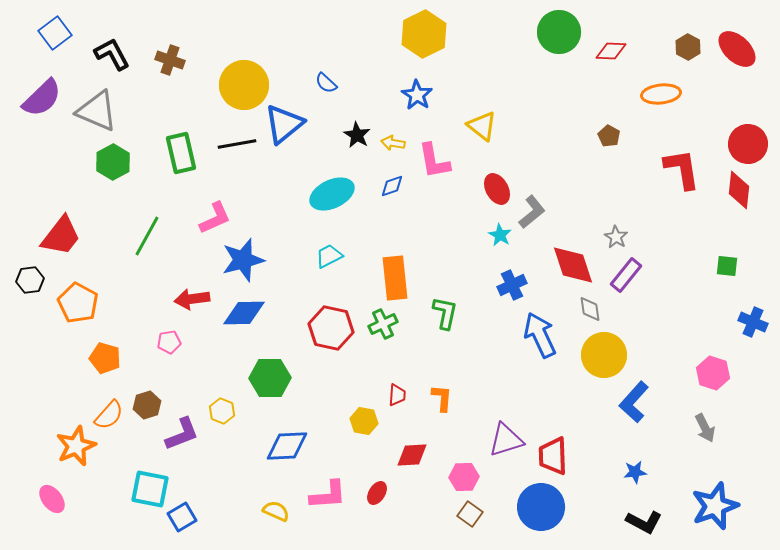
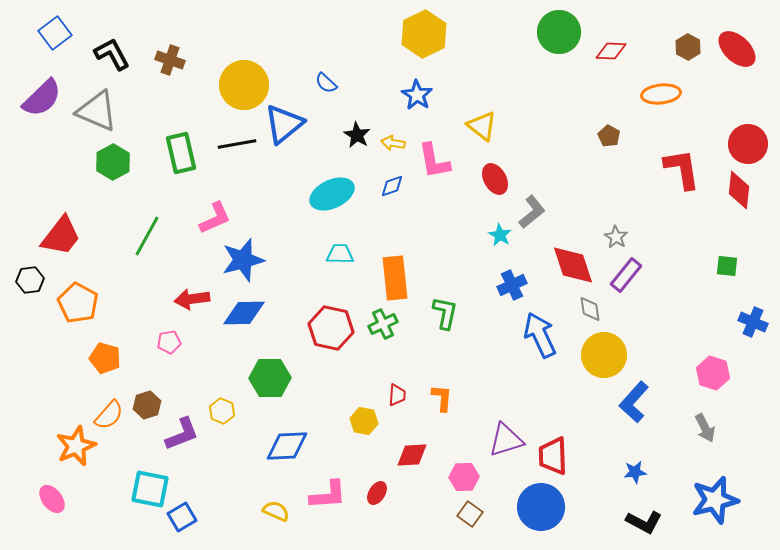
red ellipse at (497, 189): moved 2 px left, 10 px up
cyan trapezoid at (329, 256): moved 11 px right, 2 px up; rotated 28 degrees clockwise
blue star at (715, 506): moved 6 px up; rotated 6 degrees clockwise
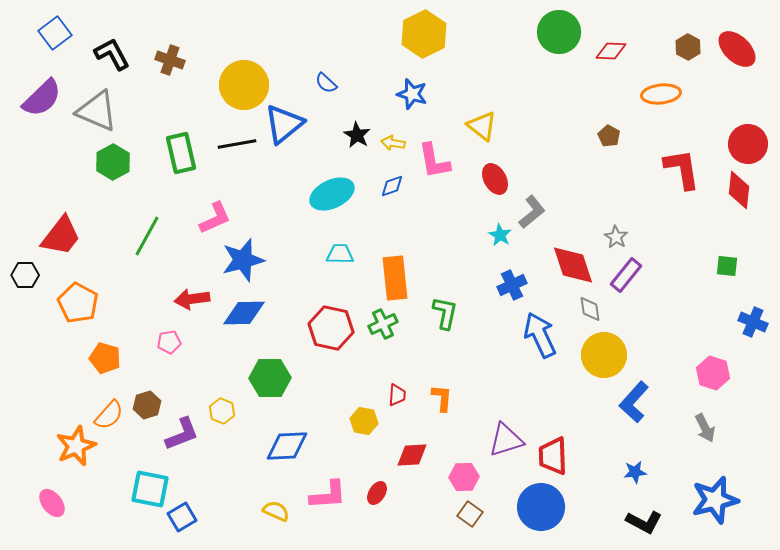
blue star at (417, 95): moved 5 px left, 1 px up; rotated 16 degrees counterclockwise
black hexagon at (30, 280): moved 5 px left, 5 px up; rotated 8 degrees clockwise
pink ellipse at (52, 499): moved 4 px down
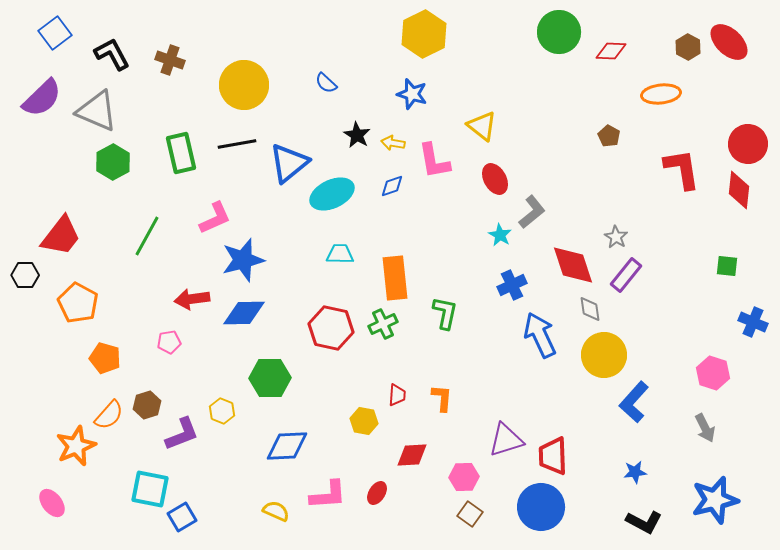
red ellipse at (737, 49): moved 8 px left, 7 px up
blue triangle at (284, 124): moved 5 px right, 39 px down
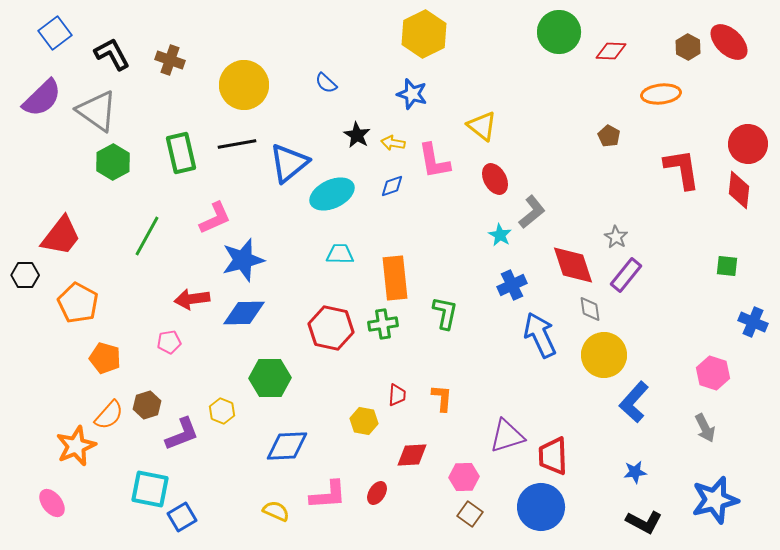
gray triangle at (97, 111): rotated 12 degrees clockwise
green cross at (383, 324): rotated 16 degrees clockwise
purple triangle at (506, 440): moved 1 px right, 4 px up
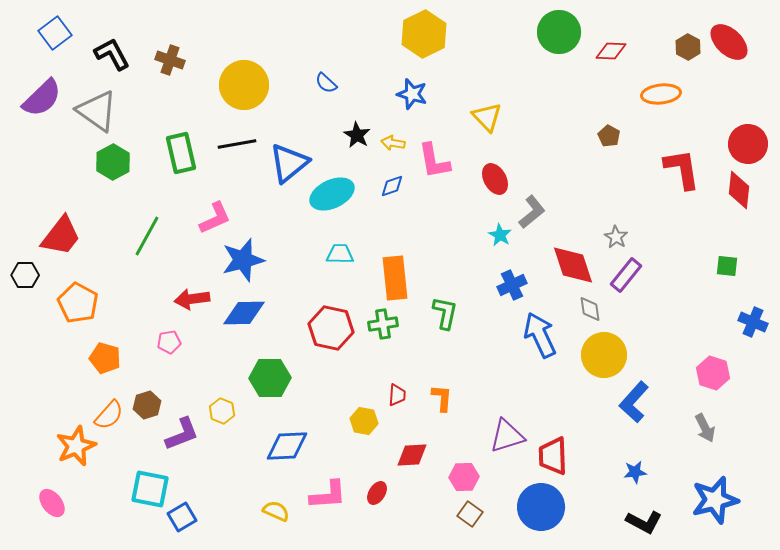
yellow triangle at (482, 126): moved 5 px right, 9 px up; rotated 8 degrees clockwise
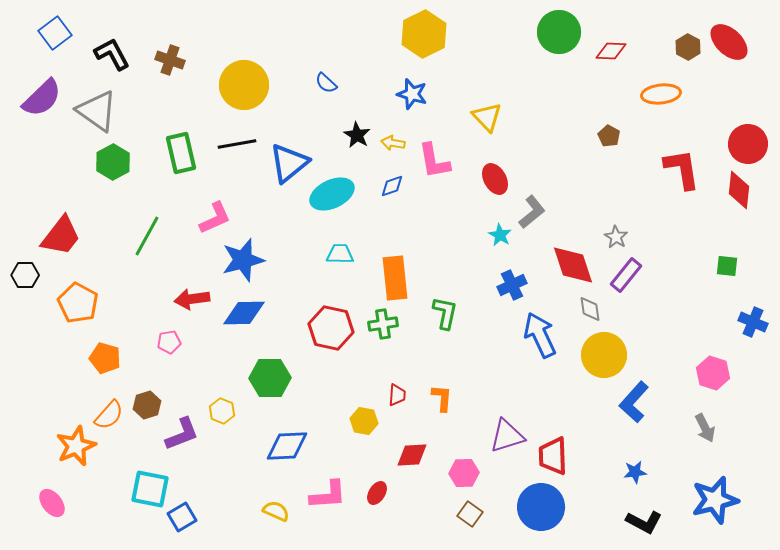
pink hexagon at (464, 477): moved 4 px up
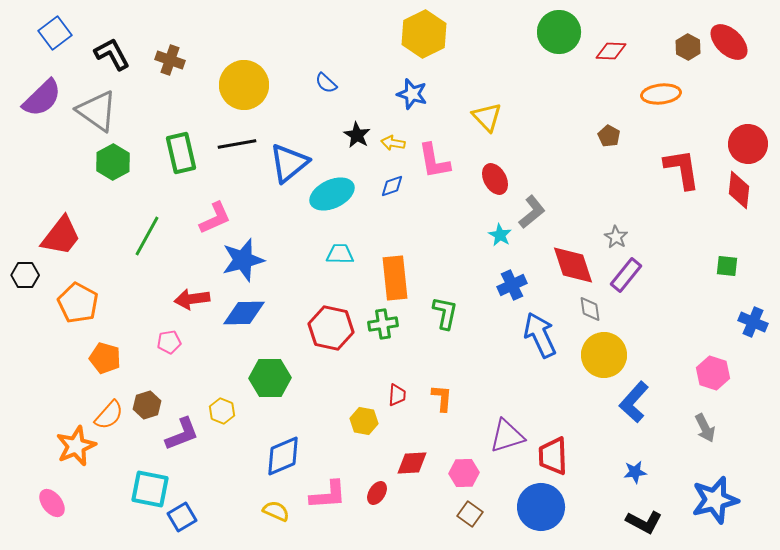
blue diamond at (287, 446): moved 4 px left, 10 px down; rotated 21 degrees counterclockwise
red diamond at (412, 455): moved 8 px down
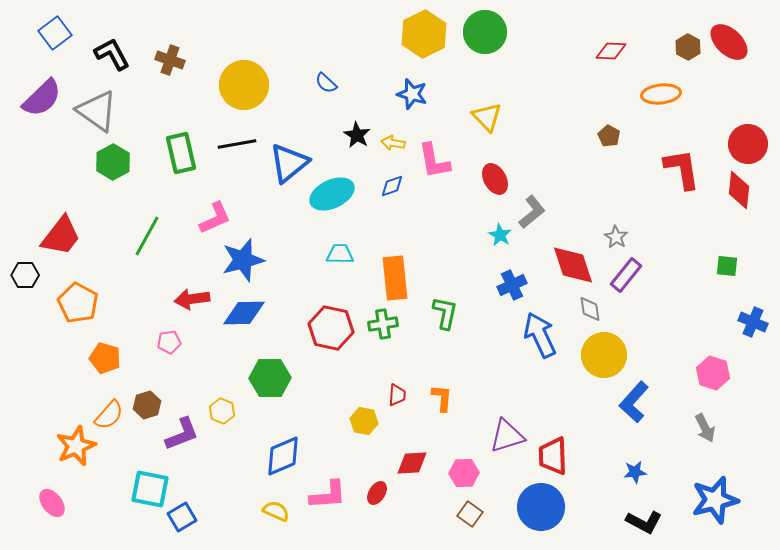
green circle at (559, 32): moved 74 px left
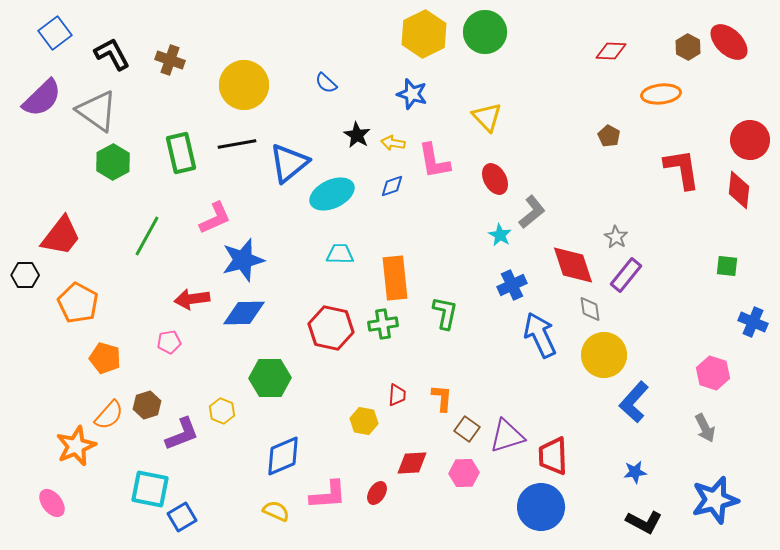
red circle at (748, 144): moved 2 px right, 4 px up
brown square at (470, 514): moved 3 px left, 85 px up
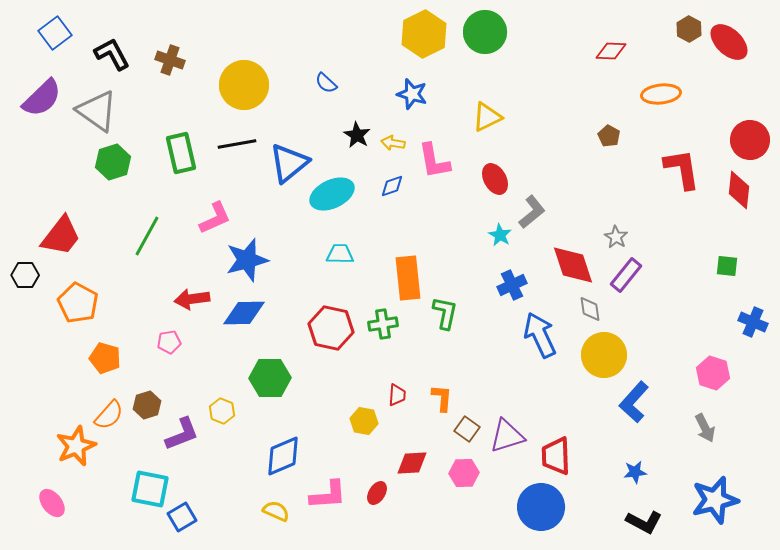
brown hexagon at (688, 47): moved 1 px right, 18 px up
yellow triangle at (487, 117): rotated 48 degrees clockwise
green hexagon at (113, 162): rotated 12 degrees clockwise
blue star at (243, 260): moved 4 px right
orange rectangle at (395, 278): moved 13 px right
red trapezoid at (553, 456): moved 3 px right
